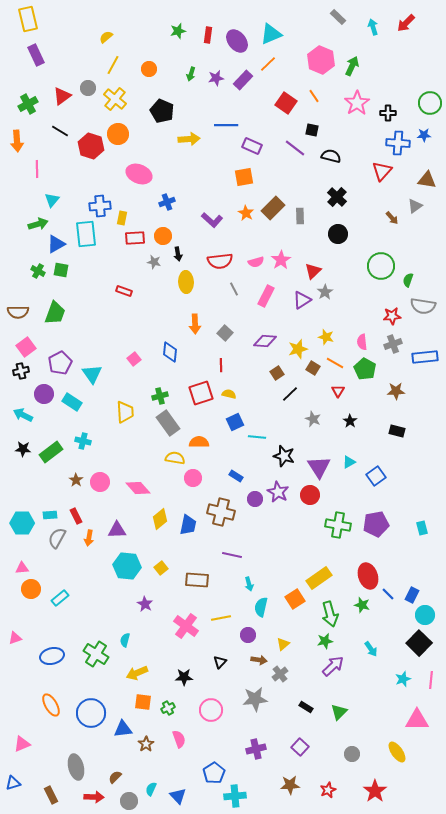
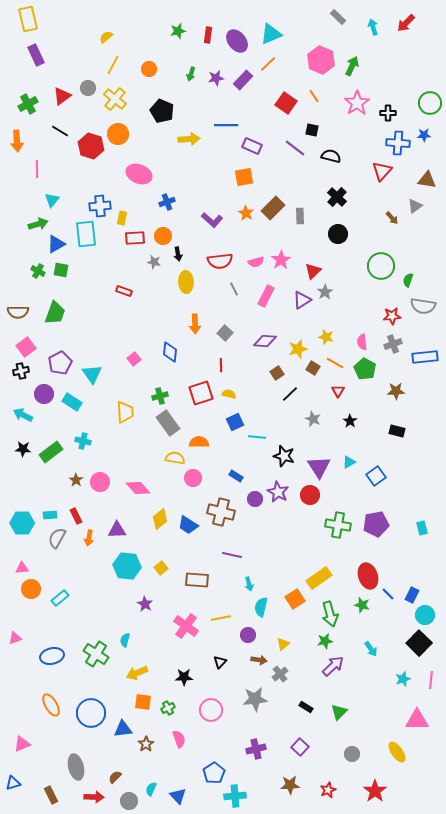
blue trapezoid at (188, 525): rotated 110 degrees clockwise
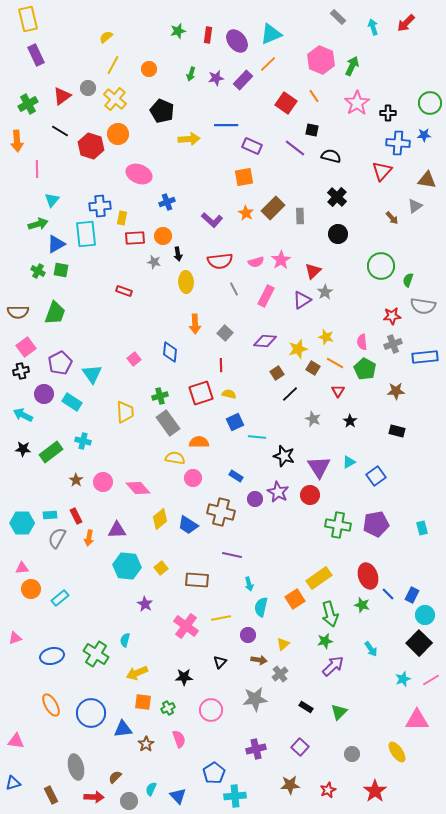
pink circle at (100, 482): moved 3 px right
pink line at (431, 680): rotated 54 degrees clockwise
pink triangle at (22, 744): moved 6 px left, 3 px up; rotated 30 degrees clockwise
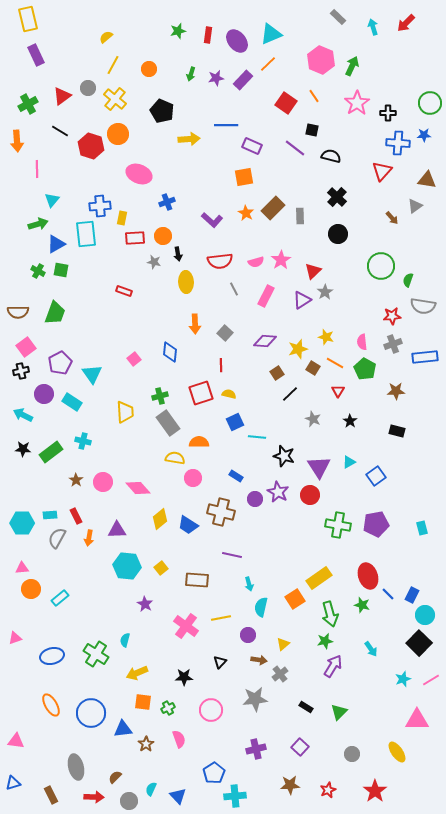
purple arrow at (333, 666): rotated 15 degrees counterclockwise
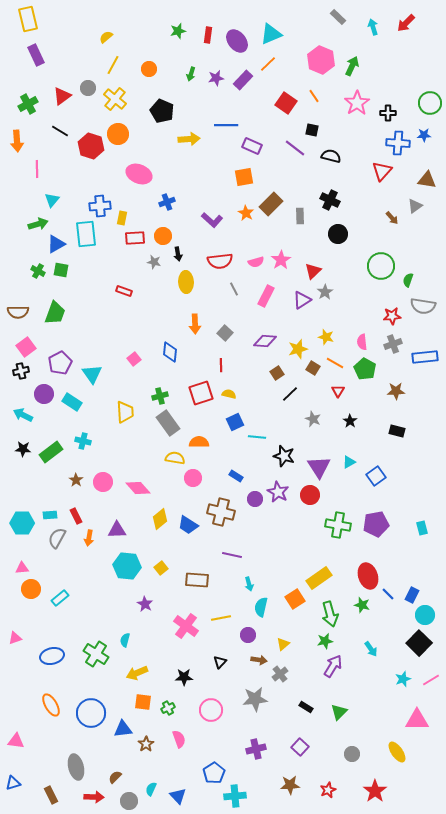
black cross at (337, 197): moved 7 px left, 3 px down; rotated 18 degrees counterclockwise
brown rectangle at (273, 208): moved 2 px left, 4 px up
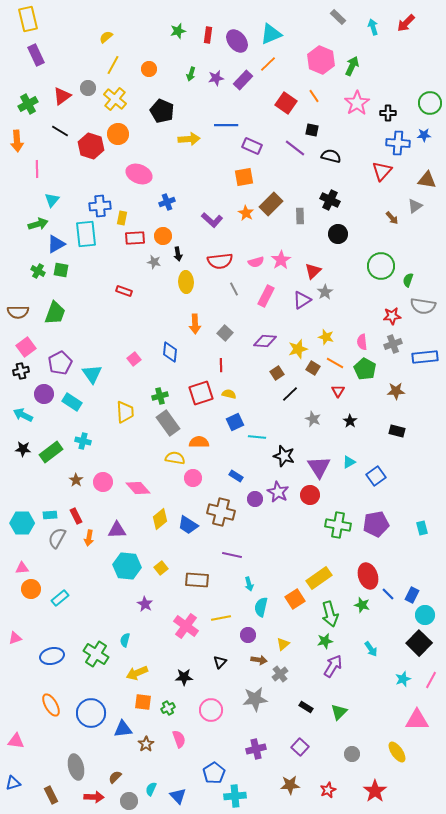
pink line at (431, 680): rotated 30 degrees counterclockwise
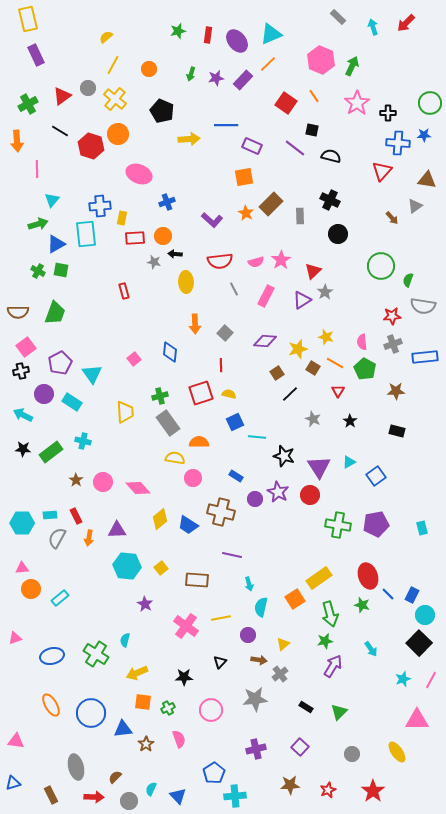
black arrow at (178, 254): moved 3 px left; rotated 104 degrees clockwise
red rectangle at (124, 291): rotated 56 degrees clockwise
red star at (375, 791): moved 2 px left
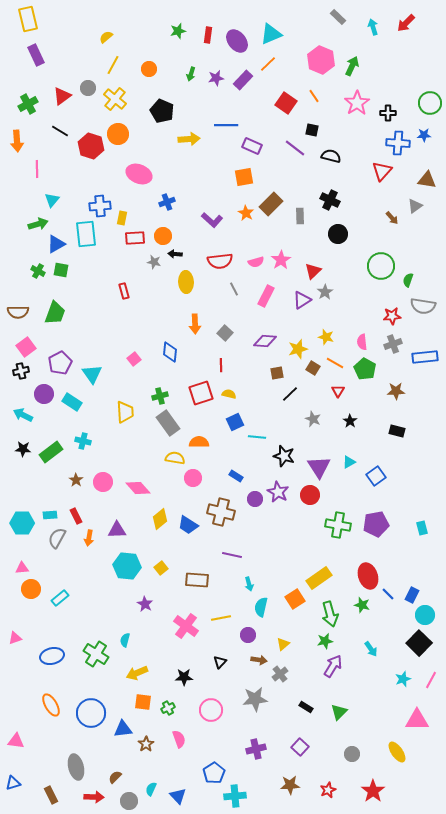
brown square at (277, 373): rotated 24 degrees clockwise
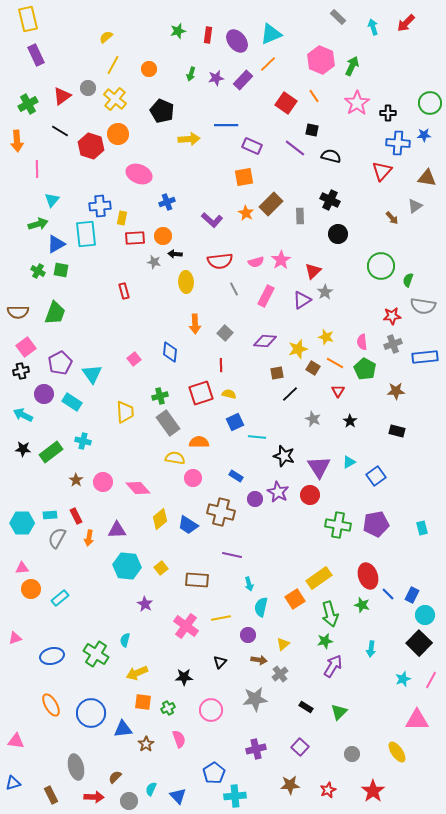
brown triangle at (427, 180): moved 2 px up
cyan arrow at (371, 649): rotated 42 degrees clockwise
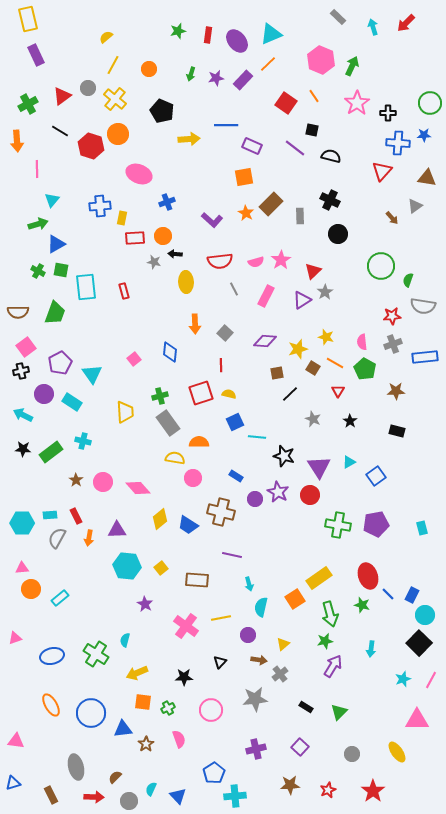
cyan rectangle at (86, 234): moved 53 px down
